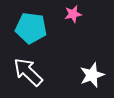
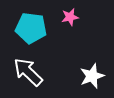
pink star: moved 3 px left, 3 px down
white star: moved 1 px down
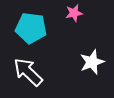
pink star: moved 4 px right, 4 px up
white star: moved 14 px up
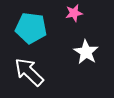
white star: moved 6 px left, 10 px up; rotated 20 degrees counterclockwise
white arrow: moved 1 px right
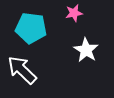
white star: moved 2 px up
white arrow: moved 7 px left, 2 px up
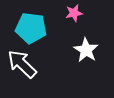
white arrow: moved 6 px up
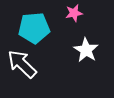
cyan pentagon: moved 3 px right; rotated 12 degrees counterclockwise
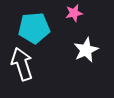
white star: rotated 15 degrees clockwise
white arrow: rotated 28 degrees clockwise
